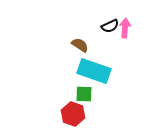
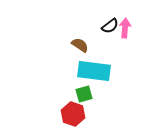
black semicircle: rotated 12 degrees counterclockwise
cyan rectangle: rotated 12 degrees counterclockwise
green square: rotated 18 degrees counterclockwise
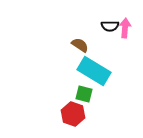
black semicircle: rotated 36 degrees clockwise
cyan rectangle: rotated 24 degrees clockwise
green square: rotated 30 degrees clockwise
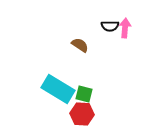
cyan rectangle: moved 36 px left, 18 px down
red hexagon: moved 9 px right; rotated 15 degrees counterclockwise
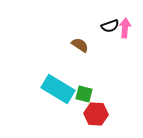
black semicircle: rotated 18 degrees counterclockwise
red hexagon: moved 14 px right
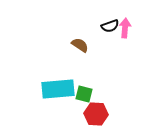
cyan rectangle: rotated 36 degrees counterclockwise
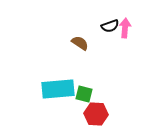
brown semicircle: moved 2 px up
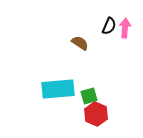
black semicircle: moved 1 px left; rotated 48 degrees counterclockwise
green square: moved 5 px right, 2 px down; rotated 30 degrees counterclockwise
red hexagon: rotated 20 degrees clockwise
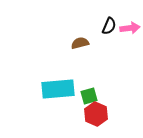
pink arrow: moved 5 px right; rotated 78 degrees clockwise
brown semicircle: rotated 48 degrees counterclockwise
